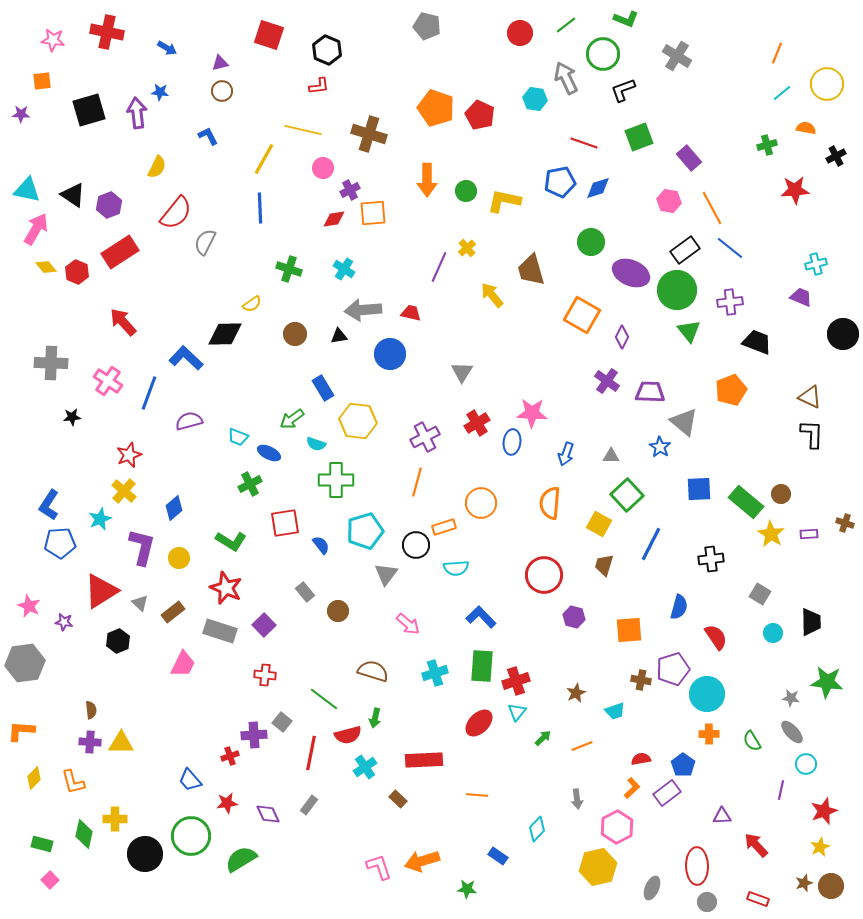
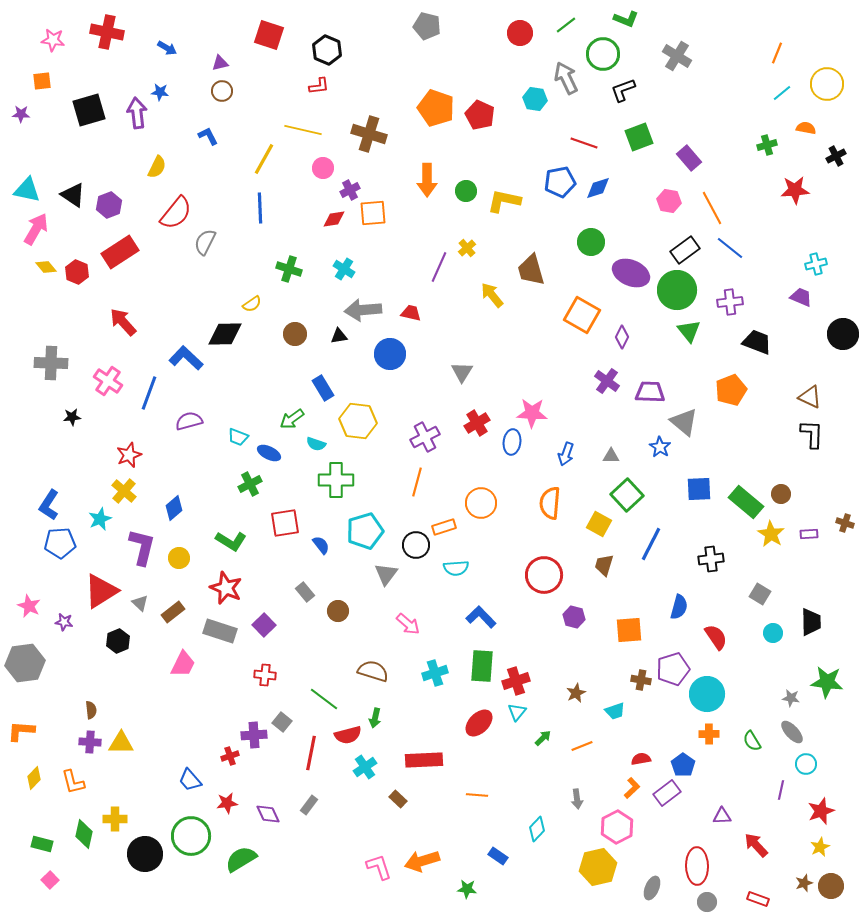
red star at (824, 811): moved 3 px left
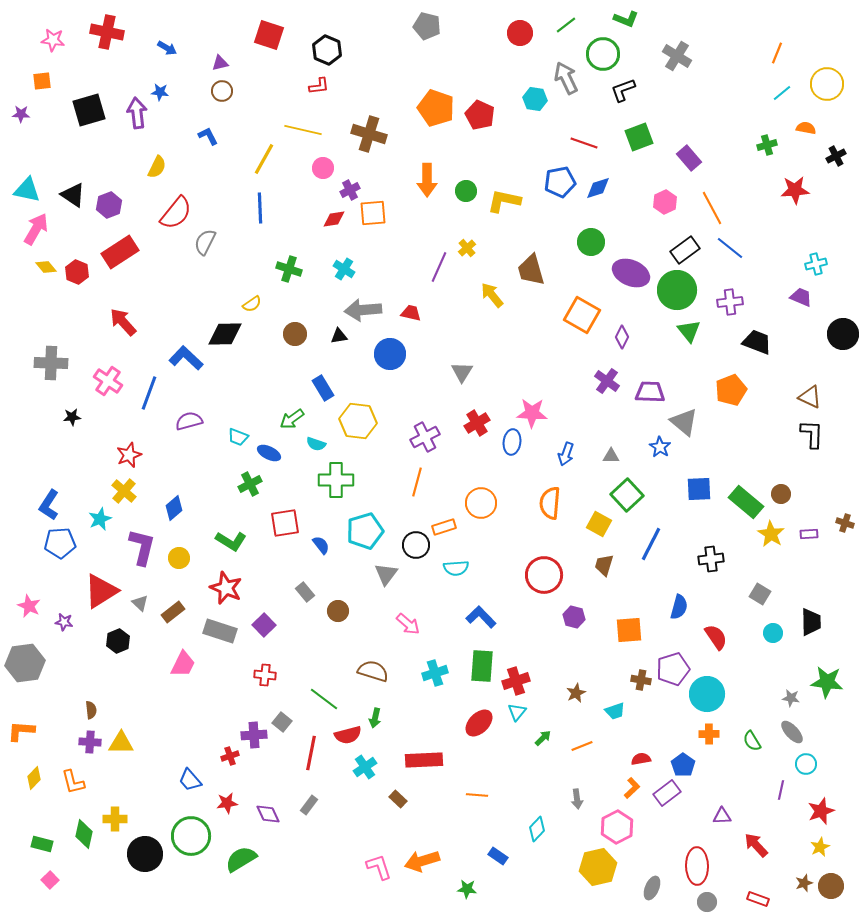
pink hexagon at (669, 201): moved 4 px left, 1 px down; rotated 25 degrees clockwise
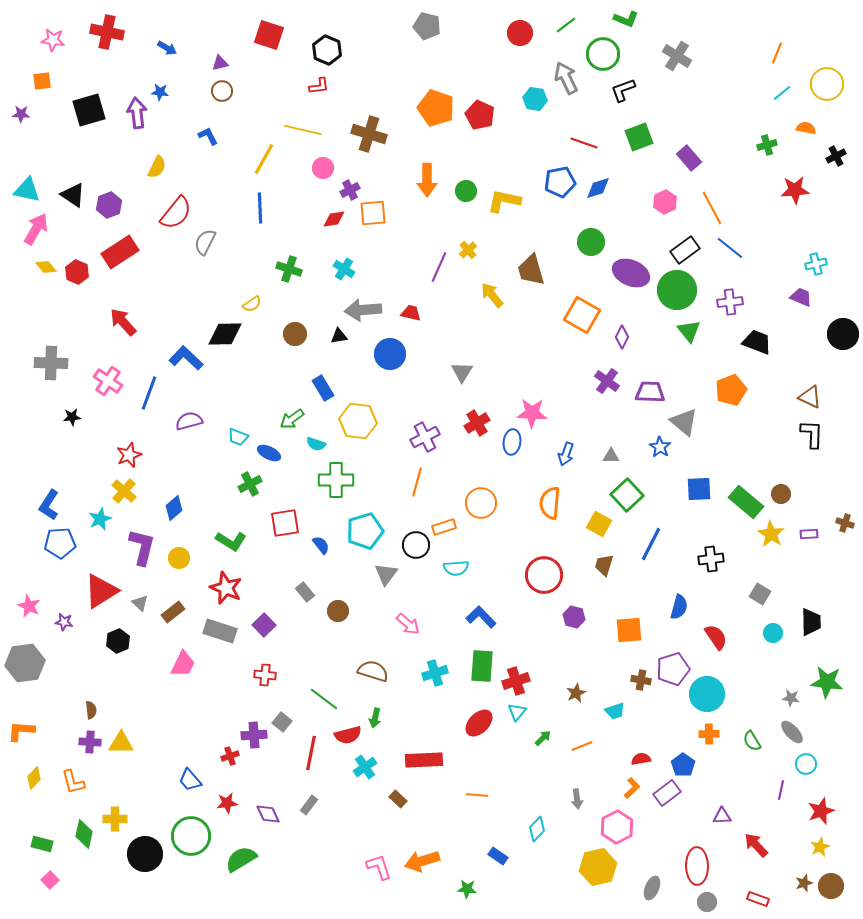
yellow cross at (467, 248): moved 1 px right, 2 px down
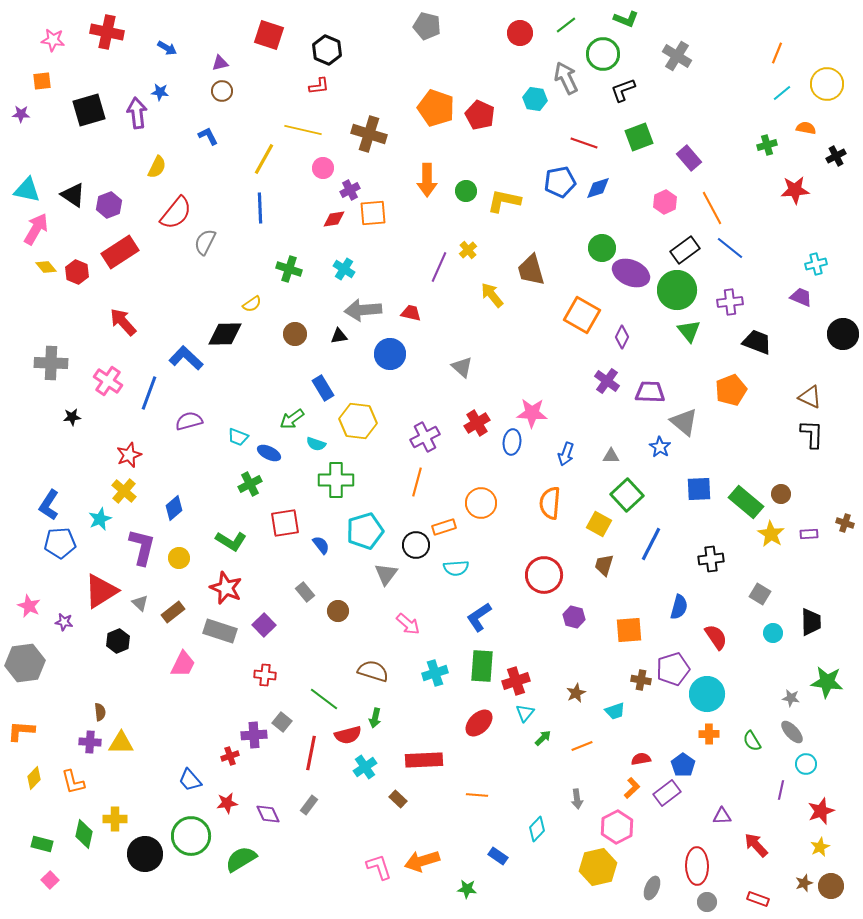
green circle at (591, 242): moved 11 px right, 6 px down
gray triangle at (462, 372): moved 5 px up; rotated 20 degrees counterclockwise
blue L-shape at (481, 617): moved 2 px left; rotated 80 degrees counterclockwise
brown semicircle at (91, 710): moved 9 px right, 2 px down
cyan triangle at (517, 712): moved 8 px right, 1 px down
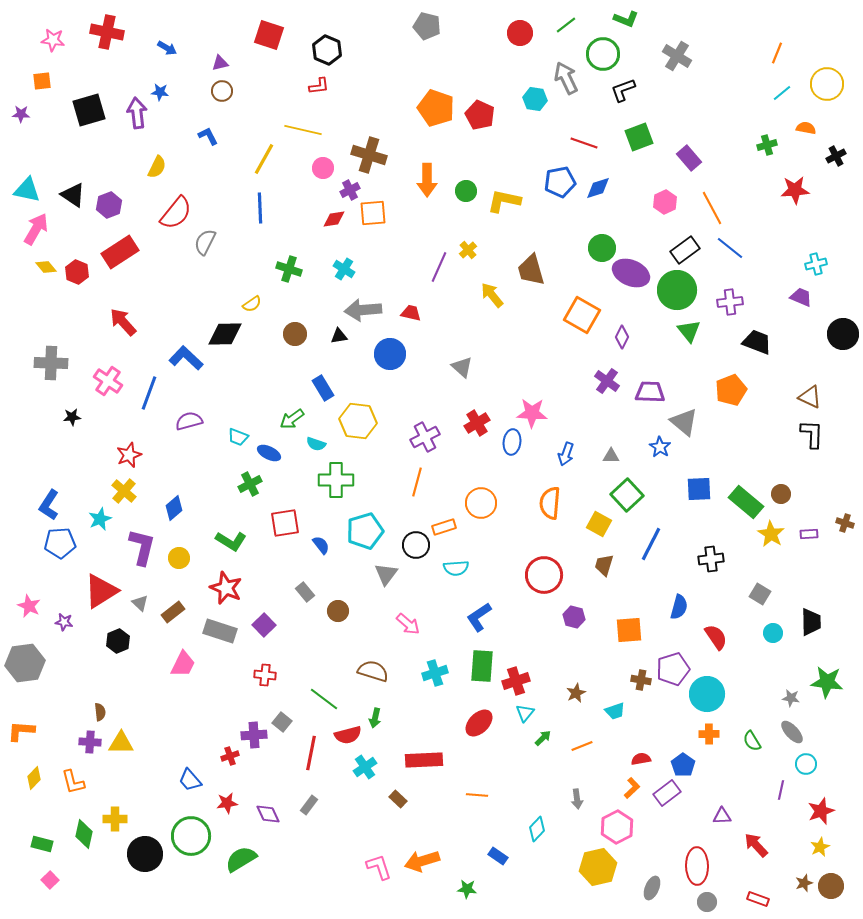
brown cross at (369, 134): moved 21 px down
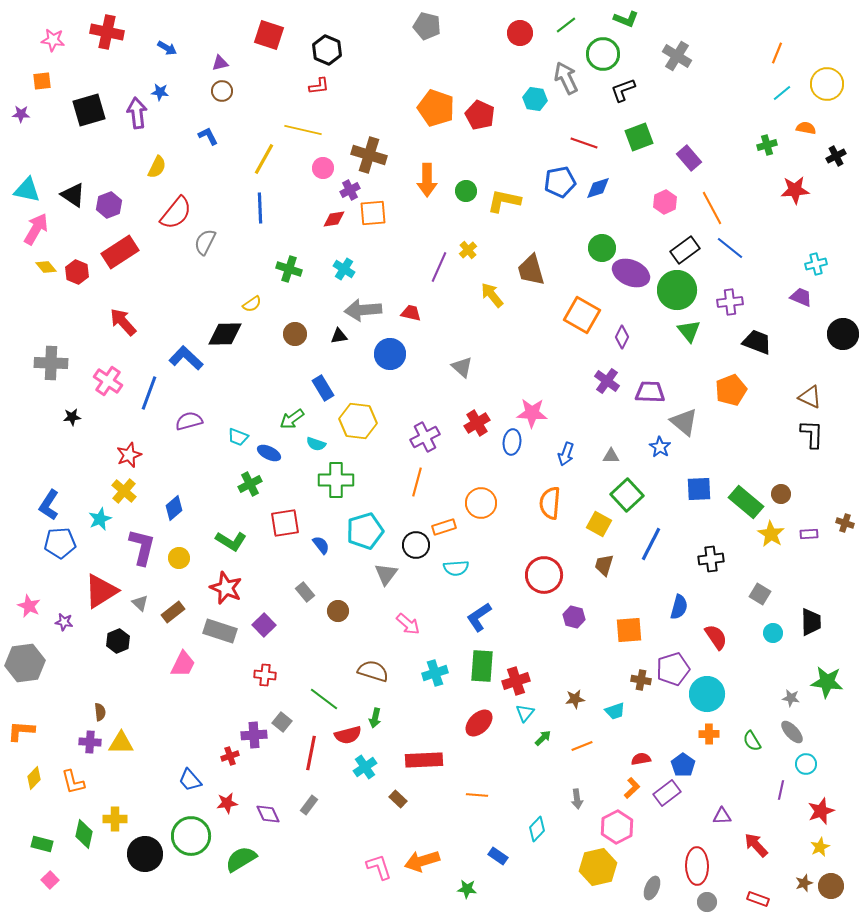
brown star at (576, 693): moved 1 px left, 6 px down; rotated 18 degrees clockwise
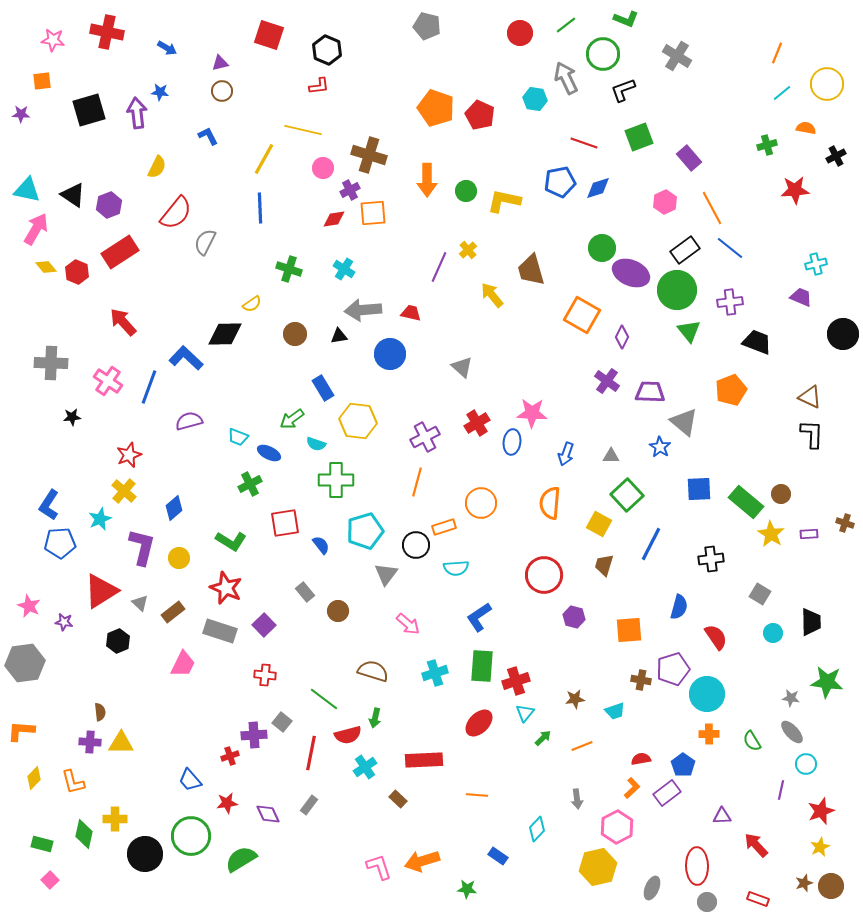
blue line at (149, 393): moved 6 px up
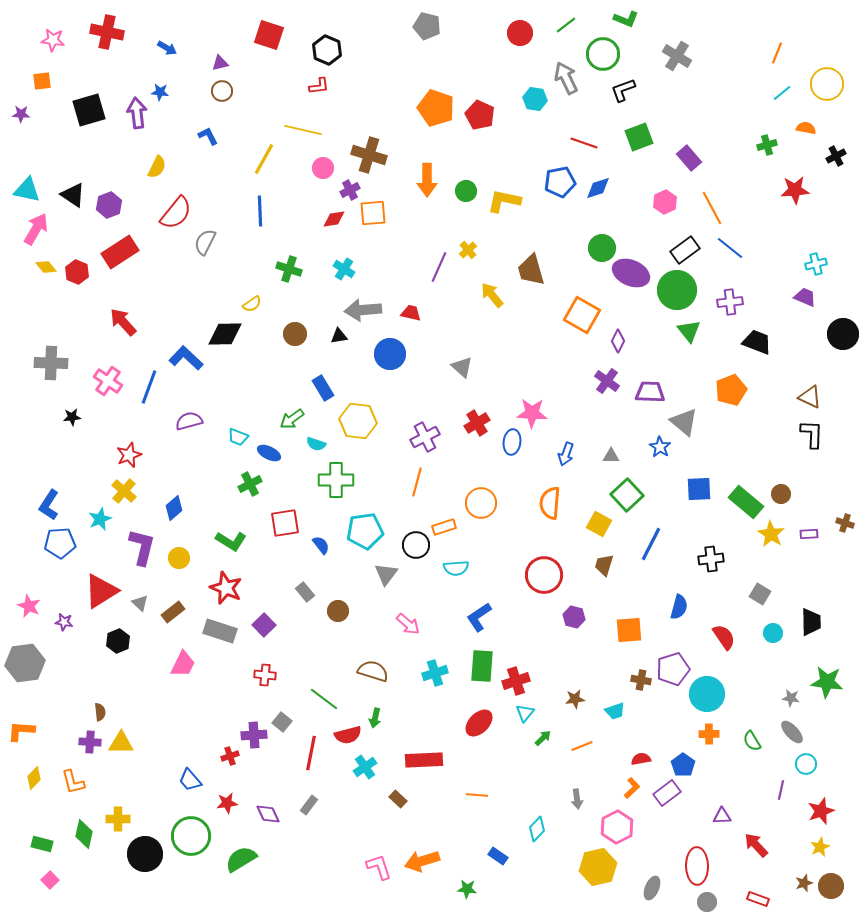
blue line at (260, 208): moved 3 px down
purple trapezoid at (801, 297): moved 4 px right
purple diamond at (622, 337): moved 4 px left, 4 px down
cyan pentagon at (365, 531): rotated 9 degrees clockwise
red semicircle at (716, 637): moved 8 px right
yellow cross at (115, 819): moved 3 px right
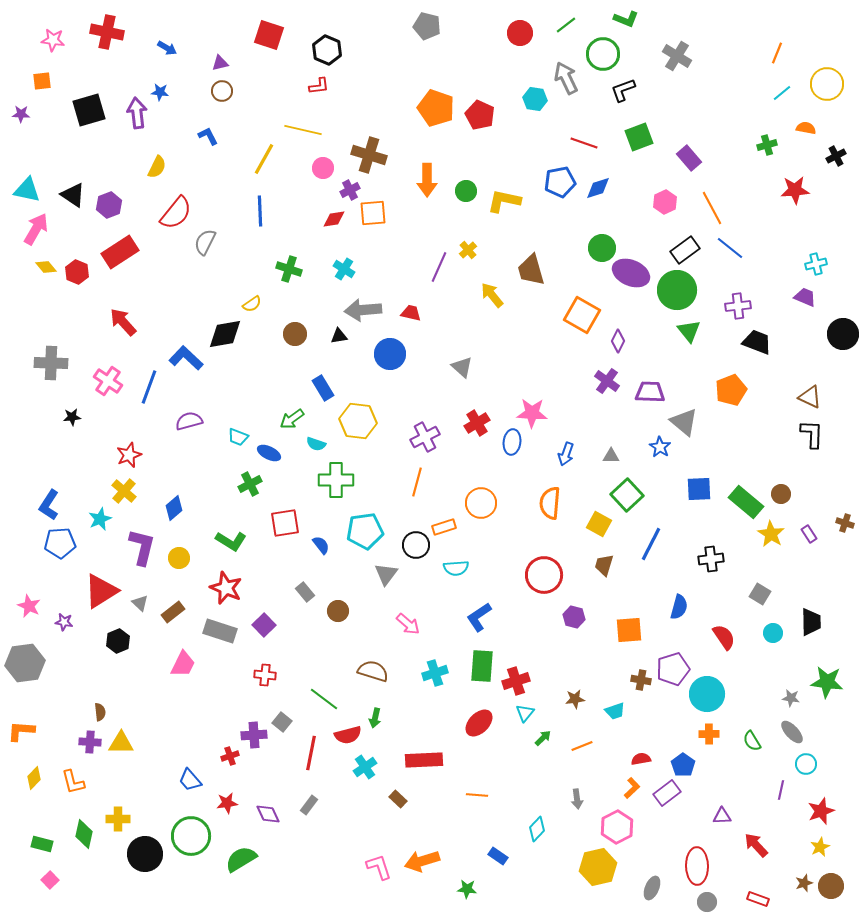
purple cross at (730, 302): moved 8 px right, 4 px down
black diamond at (225, 334): rotated 9 degrees counterclockwise
purple rectangle at (809, 534): rotated 60 degrees clockwise
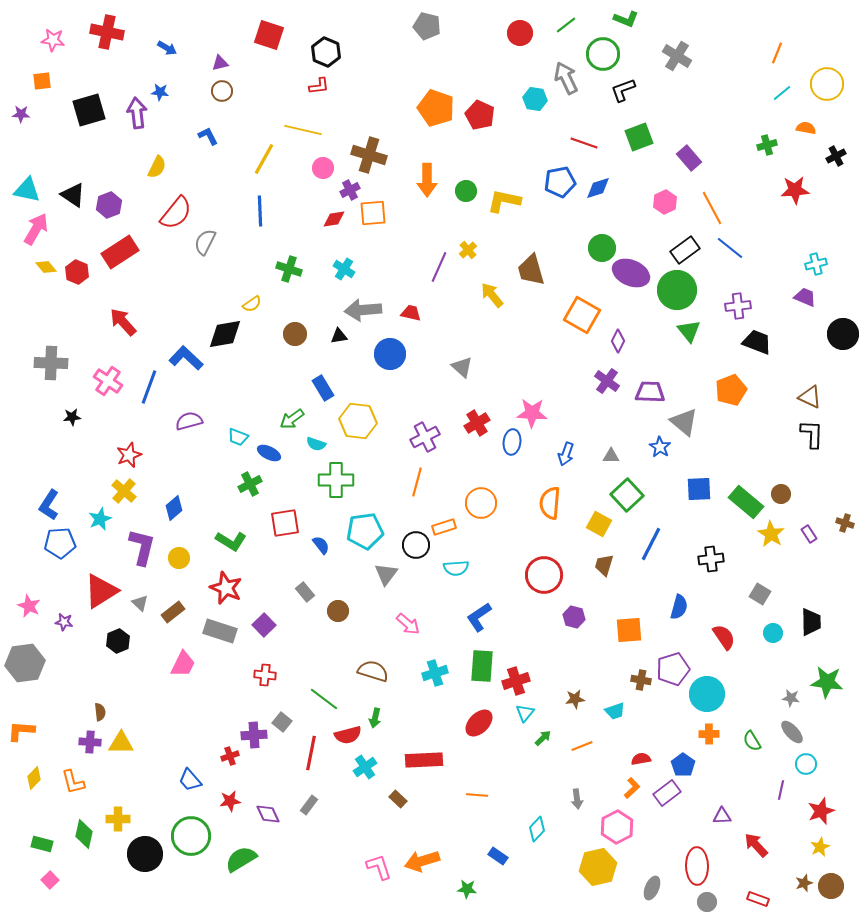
black hexagon at (327, 50): moved 1 px left, 2 px down
red star at (227, 803): moved 3 px right, 2 px up
